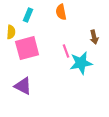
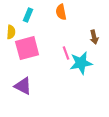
pink line: moved 2 px down
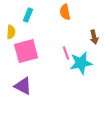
orange semicircle: moved 4 px right
pink square: moved 1 px left, 3 px down
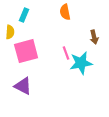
cyan rectangle: moved 4 px left
yellow semicircle: moved 1 px left
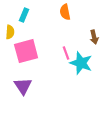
cyan star: rotated 30 degrees clockwise
purple triangle: rotated 30 degrees clockwise
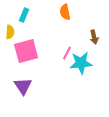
pink line: moved 1 px right; rotated 48 degrees clockwise
cyan star: rotated 25 degrees counterclockwise
